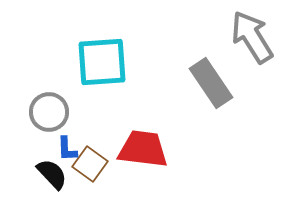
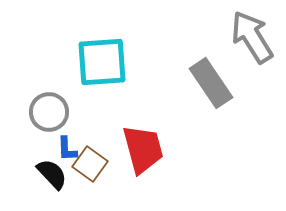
red trapezoid: rotated 68 degrees clockwise
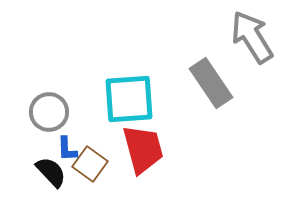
cyan square: moved 27 px right, 37 px down
black semicircle: moved 1 px left, 2 px up
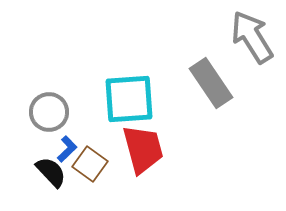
blue L-shape: rotated 132 degrees counterclockwise
